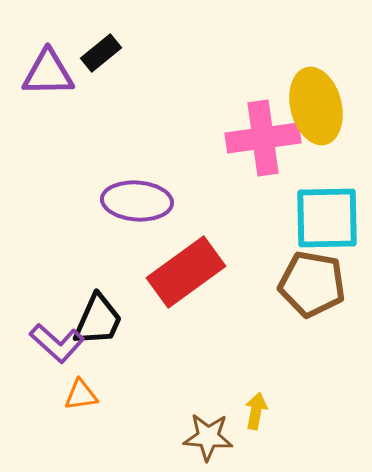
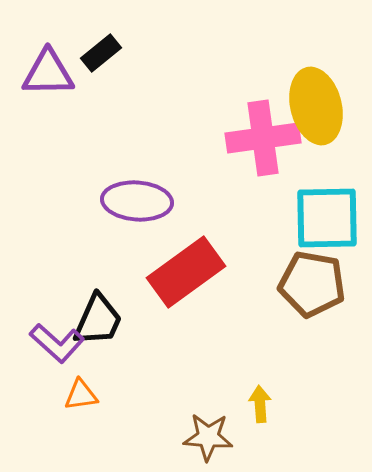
yellow arrow: moved 4 px right, 7 px up; rotated 15 degrees counterclockwise
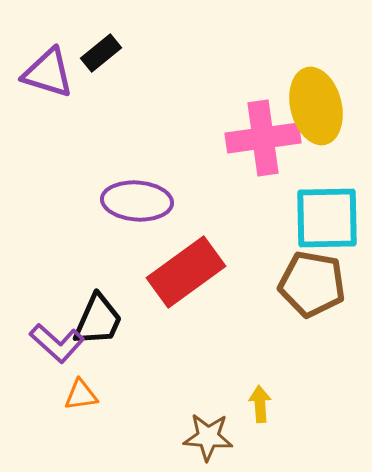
purple triangle: rotated 18 degrees clockwise
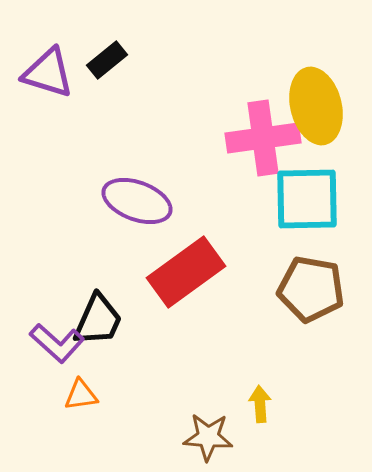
black rectangle: moved 6 px right, 7 px down
purple ellipse: rotated 16 degrees clockwise
cyan square: moved 20 px left, 19 px up
brown pentagon: moved 1 px left, 5 px down
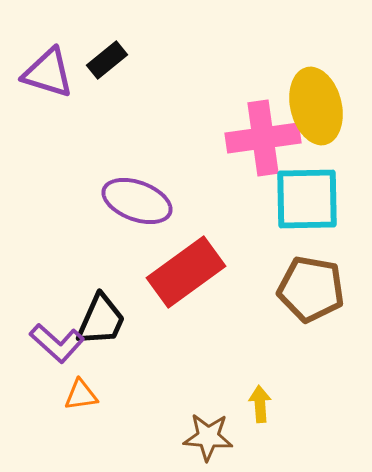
black trapezoid: moved 3 px right
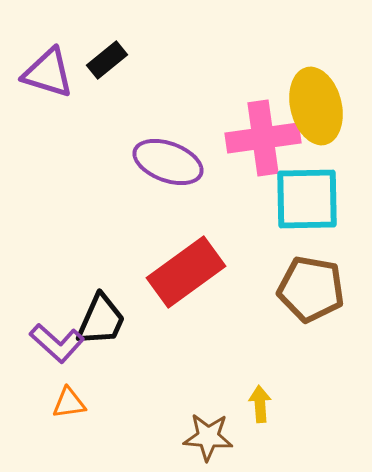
purple ellipse: moved 31 px right, 39 px up
orange triangle: moved 12 px left, 8 px down
